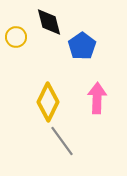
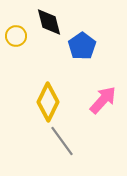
yellow circle: moved 1 px up
pink arrow: moved 6 px right, 2 px down; rotated 40 degrees clockwise
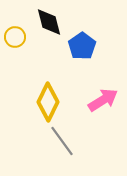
yellow circle: moved 1 px left, 1 px down
pink arrow: rotated 16 degrees clockwise
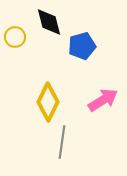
blue pentagon: rotated 20 degrees clockwise
gray line: moved 1 px down; rotated 44 degrees clockwise
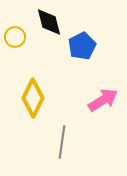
blue pentagon: rotated 12 degrees counterclockwise
yellow diamond: moved 15 px left, 4 px up
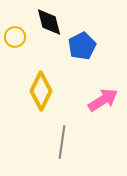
yellow diamond: moved 8 px right, 7 px up
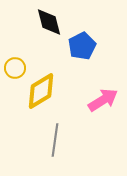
yellow circle: moved 31 px down
yellow diamond: rotated 33 degrees clockwise
gray line: moved 7 px left, 2 px up
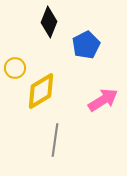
black diamond: rotated 36 degrees clockwise
blue pentagon: moved 4 px right, 1 px up
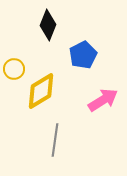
black diamond: moved 1 px left, 3 px down
blue pentagon: moved 3 px left, 10 px down
yellow circle: moved 1 px left, 1 px down
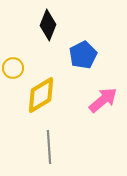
yellow circle: moved 1 px left, 1 px up
yellow diamond: moved 4 px down
pink arrow: rotated 8 degrees counterclockwise
gray line: moved 6 px left, 7 px down; rotated 12 degrees counterclockwise
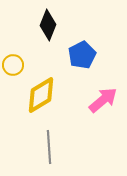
blue pentagon: moved 1 px left
yellow circle: moved 3 px up
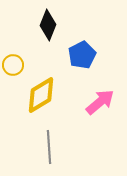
pink arrow: moved 3 px left, 2 px down
